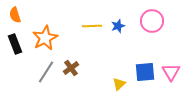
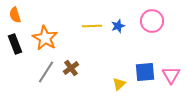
orange star: rotated 15 degrees counterclockwise
pink triangle: moved 3 px down
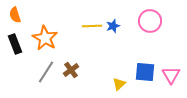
pink circle: moved 2 px left
blue star: moved 5 px left
brown cross: moved 2 px down
blue square: rotated 10 degrees clockwise
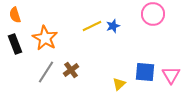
pink circle: moved 3 px right, 7 px up
yellow line: rotated 24 degrees counterclockwise
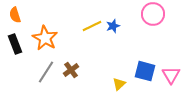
blue square: moved 1 px up; rotated 10 degrees clockwise
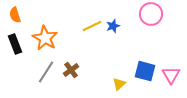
pink circle: moved 2 px left
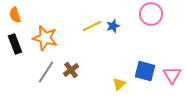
orange star: rotated 15 degrees counterclockwise
pink triangle: moved 1 px right
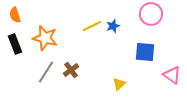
blue square: moved 19 px up; rotated 10 degrees counterclockwise
pink triangle: rotated 24 degrees counterclockwise
